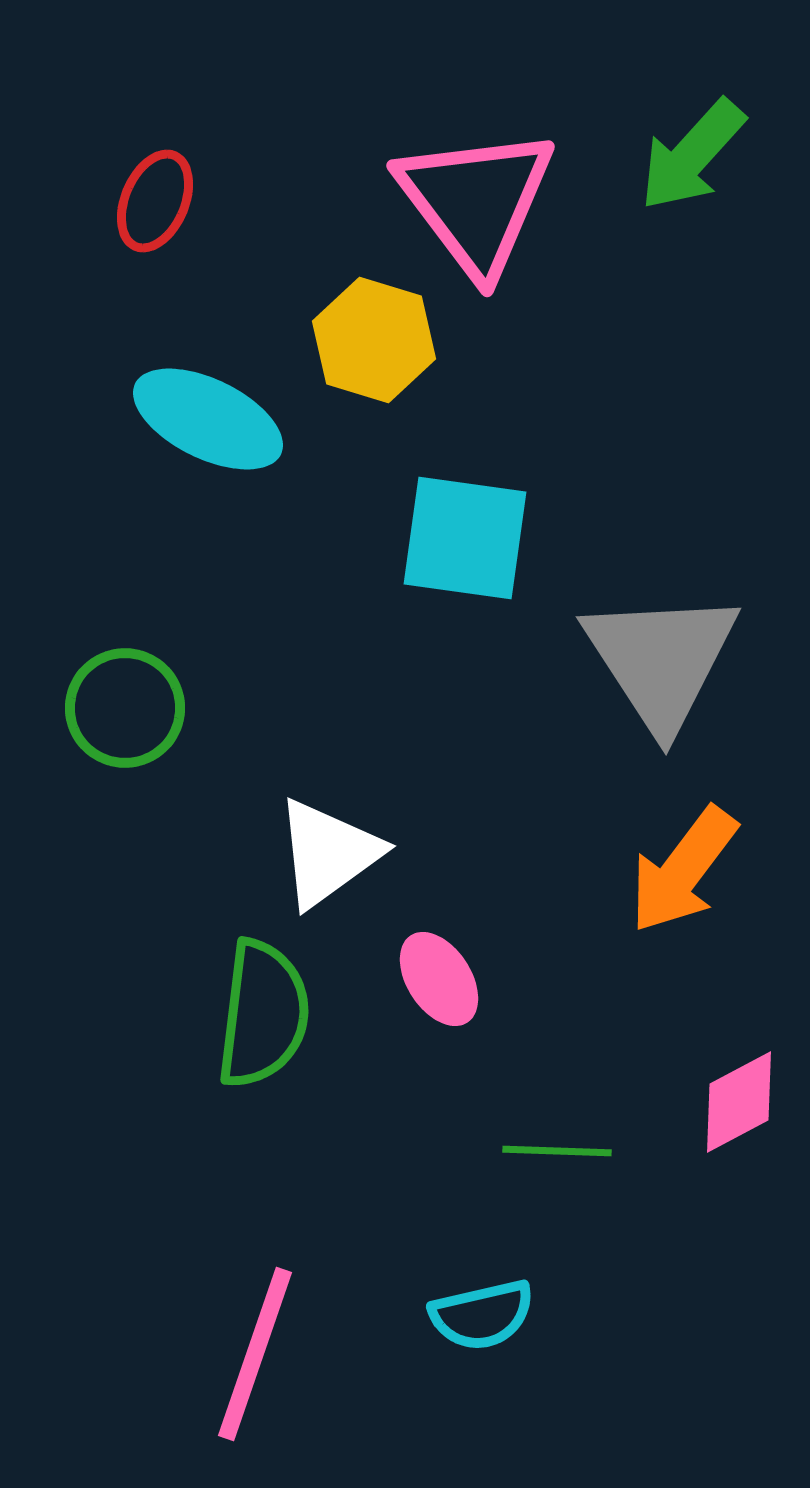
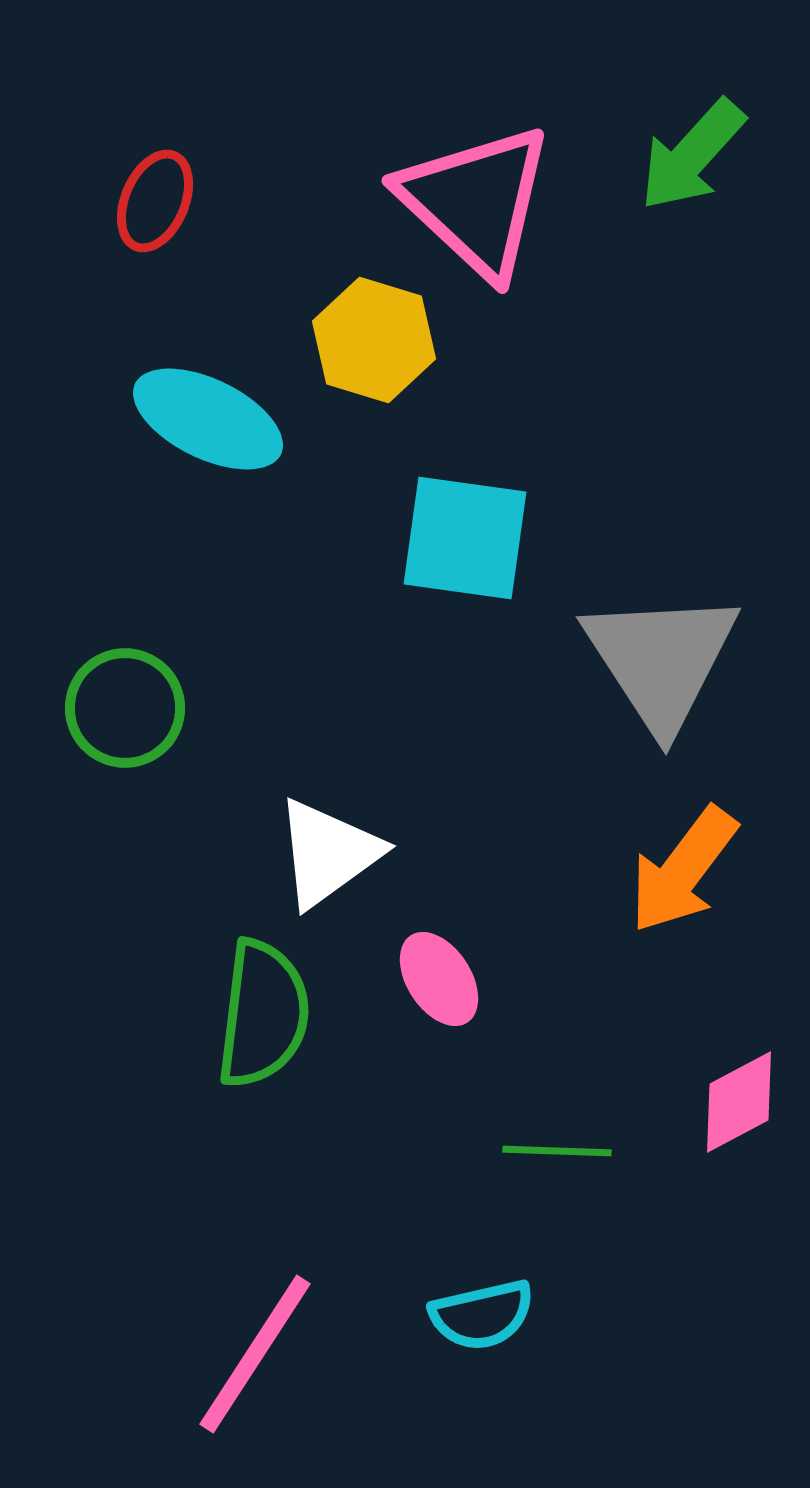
pink triangle: rotated 10 degrees counterclockwise
pink line: rotated 14 degrees clockwise
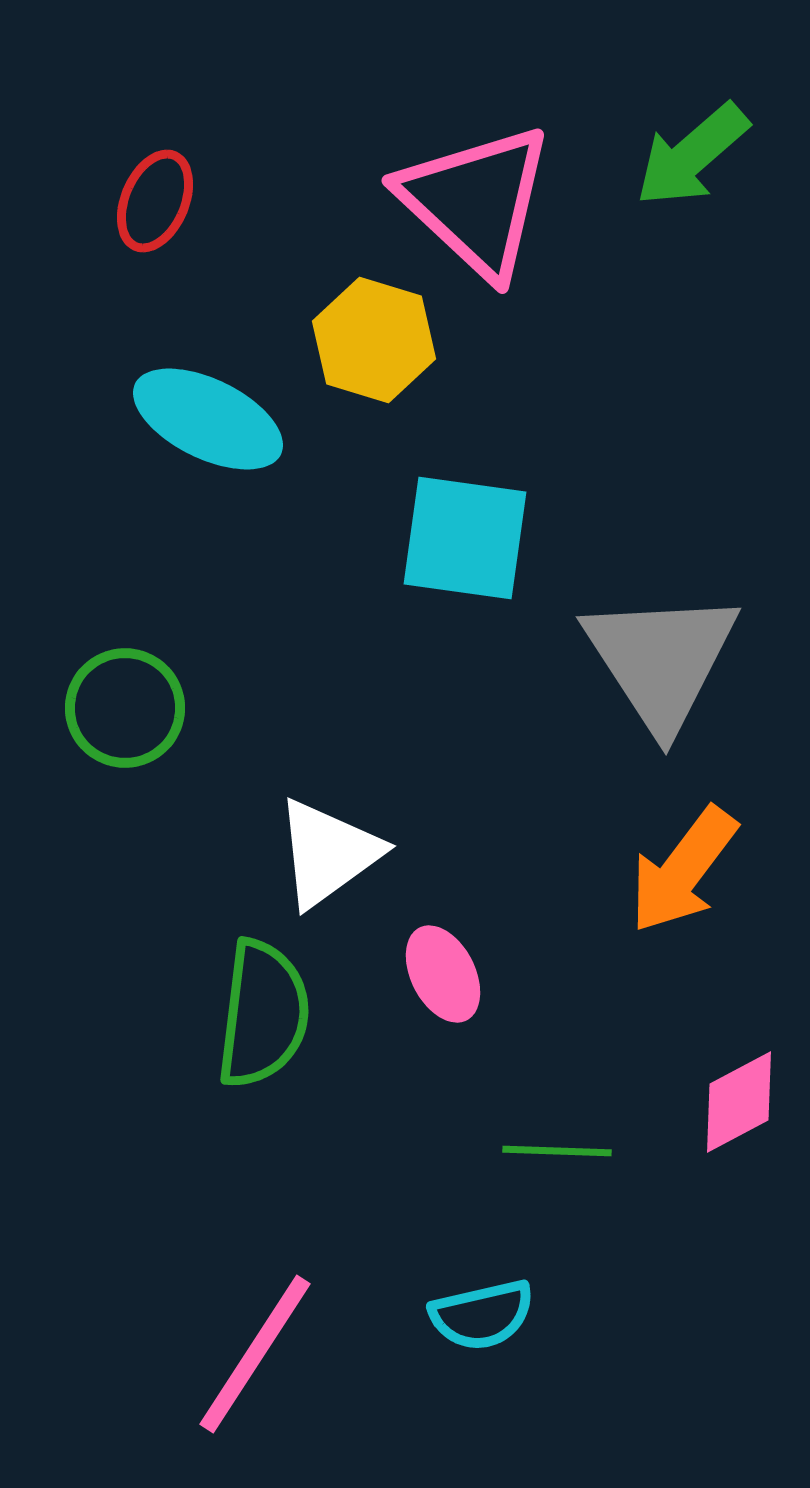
green arrow: rotated 7 degrees clockwise
pink ellipse: moved 4 px right, 5 px up; rotated 6 degrees clockwise
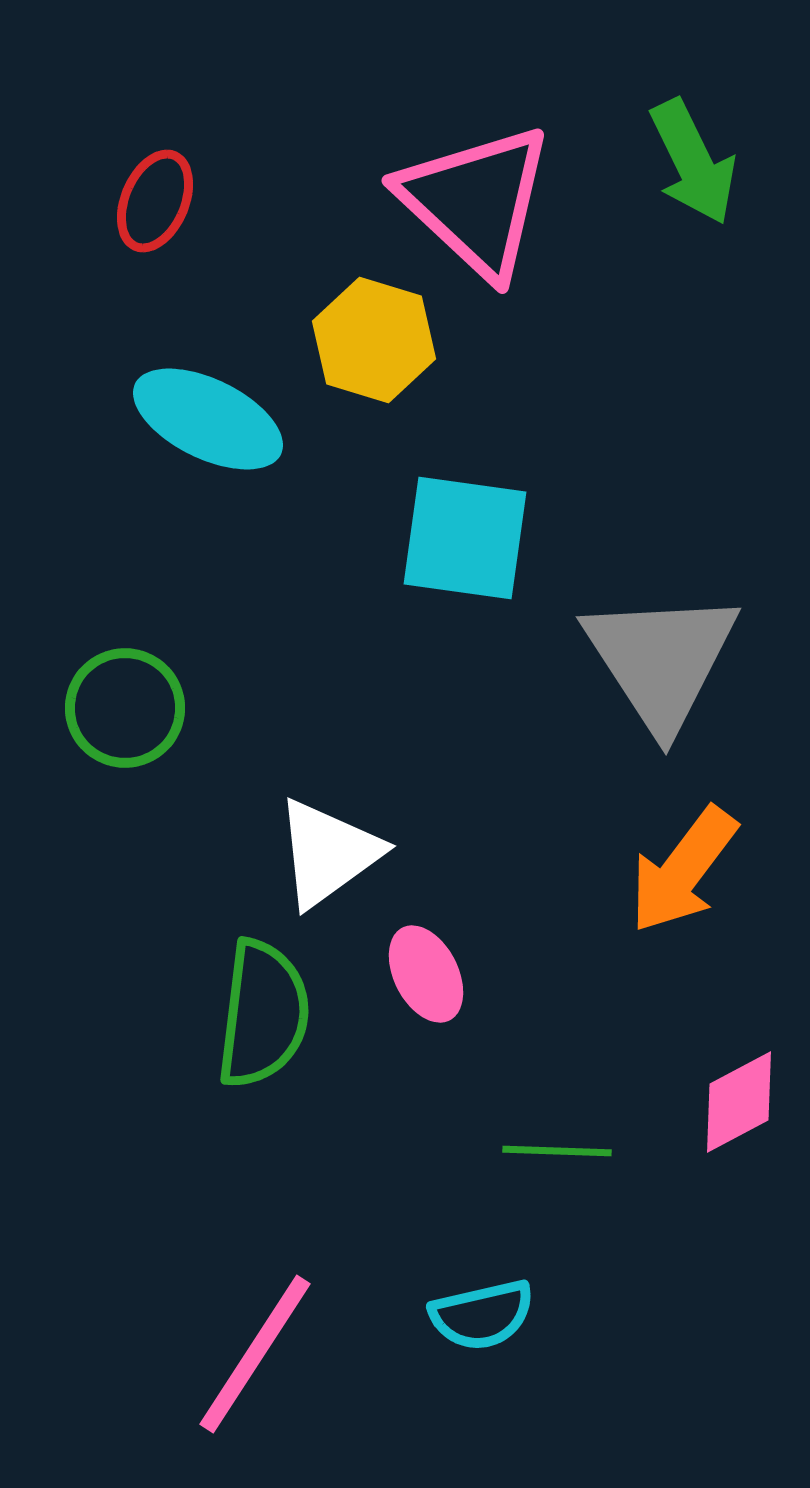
green arrow: moved 1 px right, 7 px down; rotated 75 degrees counterclockwise
pink ellipse: moved 17 px left
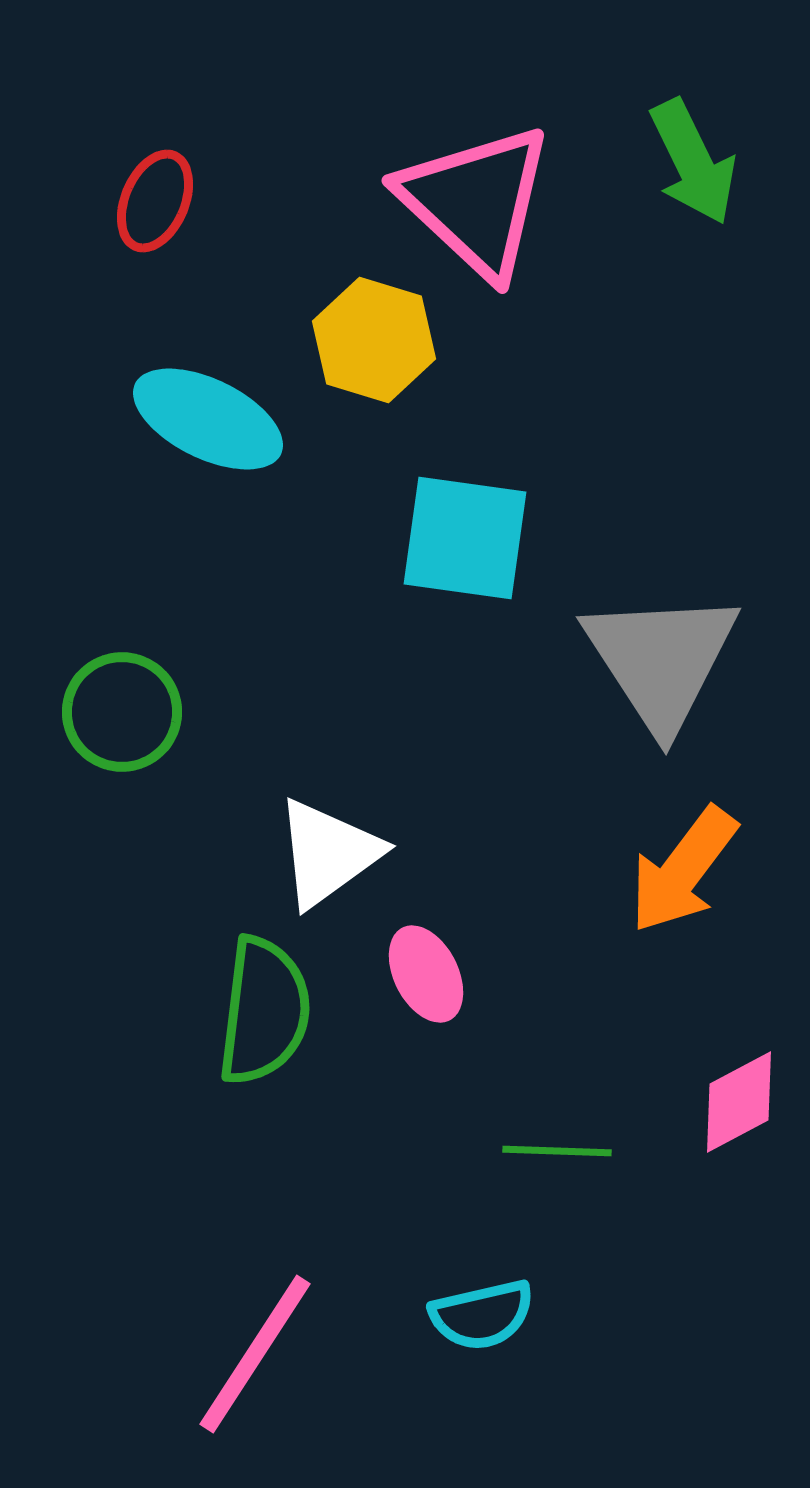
green circle: moved 3 px left, 4 px down
green semicircle: moved 1 px right, 3 px up
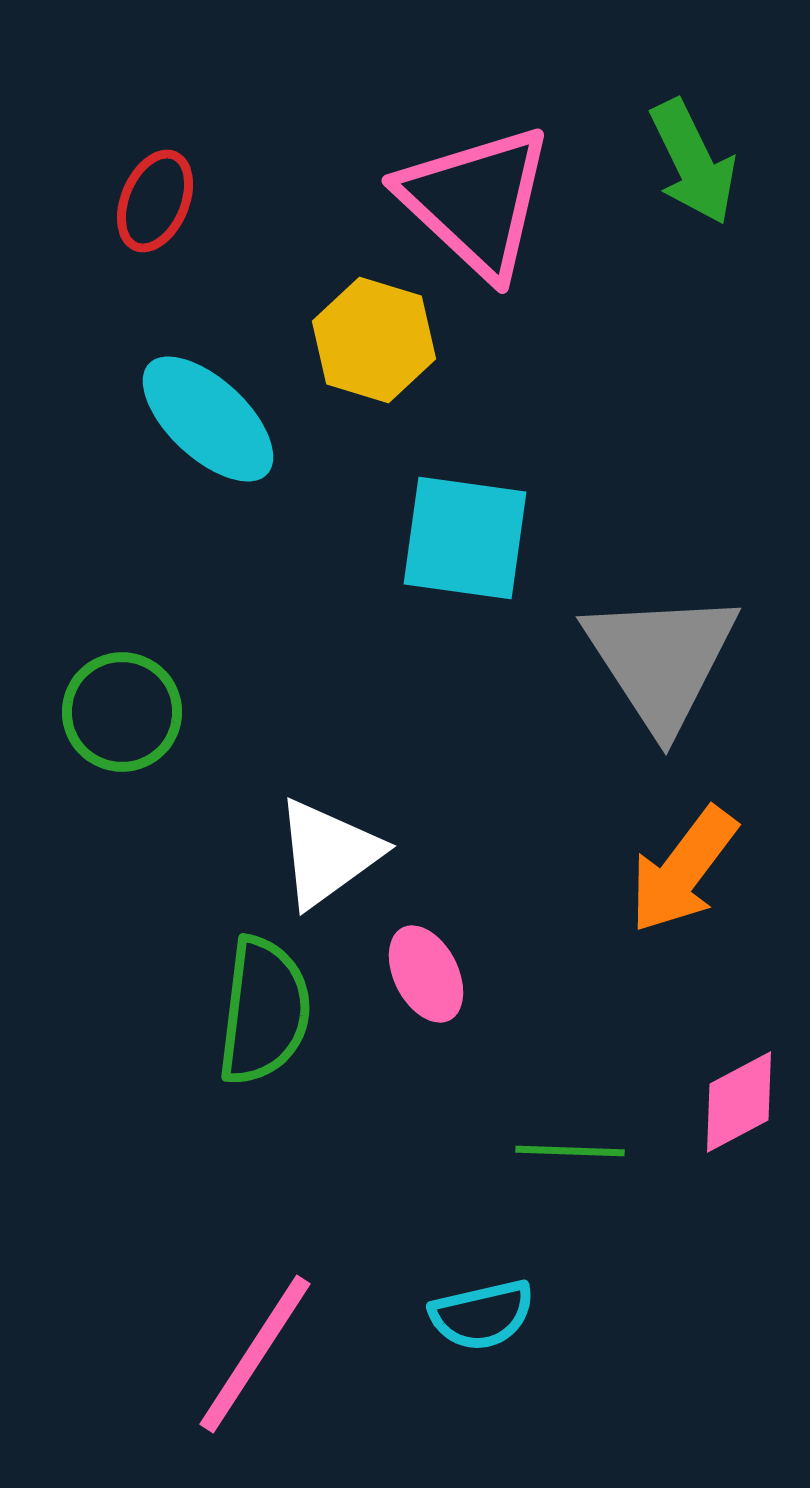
cyan ellipse: rotated 17 degrees clockwise
green line: moved 13 px right
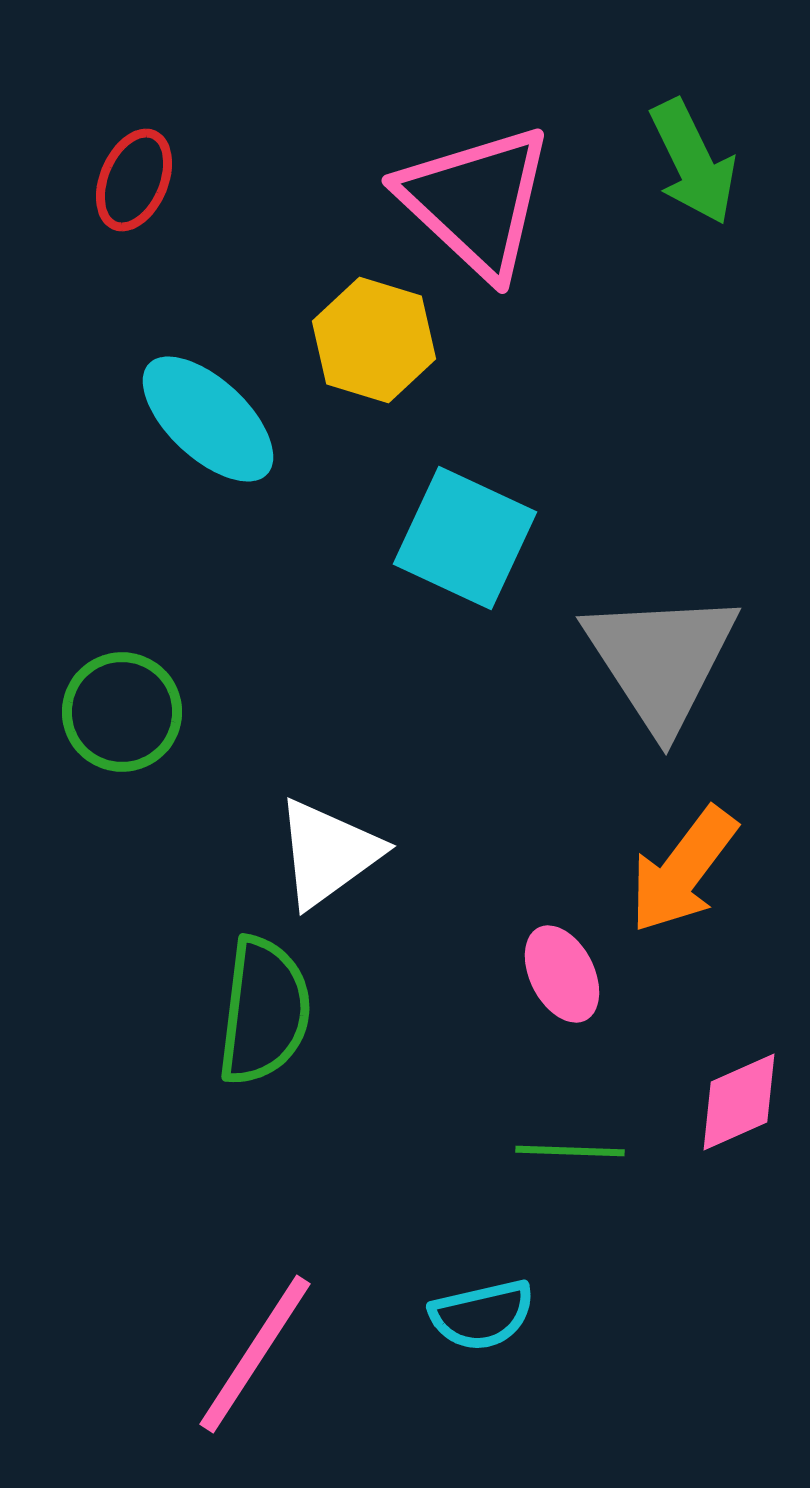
red ellipse: moved 21 px left, 21 px up
cyan square: rotated 17 degrees clockwise
pink ellipse: moved 136 px right
pink diamond: rotated 4 degrees clockwise
